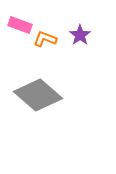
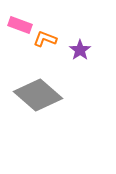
purple star: moved 15 px down
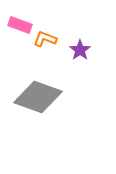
gray diamond: moved 2 px down; rotated 21 degrees counterclockwise
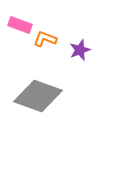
purple star: rotated 15 degrees clockwise
gray diamond: moved 1 px up
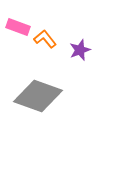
pink rectangle: moved 2 px left, 2 px down
orange L-shape: rotated 30 degrees clockwise
